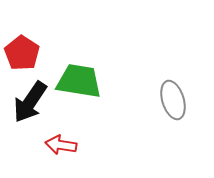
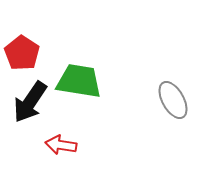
gray ellipse: rotated 12 degrees counterclockwise
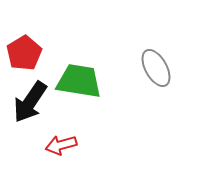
red pentagon: moved 2 px right; rotated 8 degrees clockwise
gray ellipse: moved 17 px left, 32 px up
red arrow: rotated 24 degrees counterclockwise
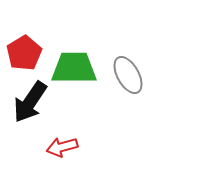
gray ellipse: moved 28 px left, 7 px down
green trapezoid: moved 5 px left, 13 px up; rotated 9 degrees counterclockwise
red arrow: moved 1 px right, 2 px down
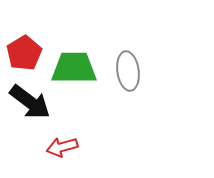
gray ellipse: moved 4 px up; rotated 21 degrees clockwise
black arrow: rotated 87 degrees counterclockwise
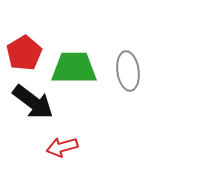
black arrow: moved 3 px right
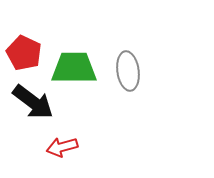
red pentagon: rotated 16 degrees counterclockwise
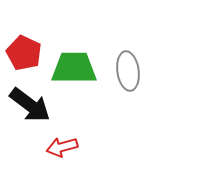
black arrow: moved 3 px left, 3 px down
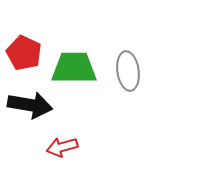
black arrow: rotated 27 degrees counterclockwise
